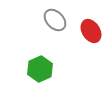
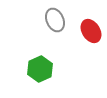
gray ellipse: rotated 20 degrees clockwise
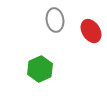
gray ellipse: rotated 15 degrees clockwise
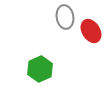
gray ellipse: moved 10 px right, 3 px up
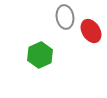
green hexagon: moved 14 px up
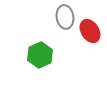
red ellipse: moved 1 px left
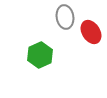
red ellipse: moved 1 px right, 1 px down
